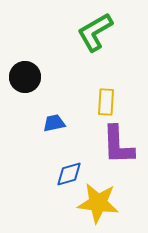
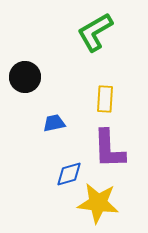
yellow rectangle: moved 1 px left, 3 px up
purple L-shape: moved 9 px left, 4 px down
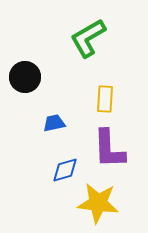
green L-shape: moved 7 px left, 6 px down
blue diamond: moved 4 px left, 4 px up
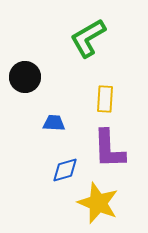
blue trapezoid: rotated 15 degrees clockwise
yellow star: rotated 15 degrees clockwise
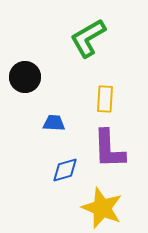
yellow star: moved 4 px right, 5 px down
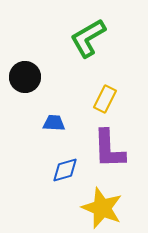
yellow rectangle: rotated 24 degrees clockwise
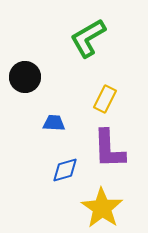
yellow star: rotated 12 degrees clockwise
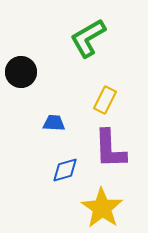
black circle: moved 4 px left, 5 px up
yellow rectangle: moved 1 px down
purple L-shape: moved 1 px right
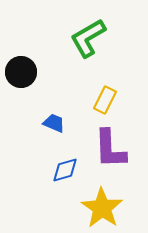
blue trapezoid: rotated 20 degrees clockwise
